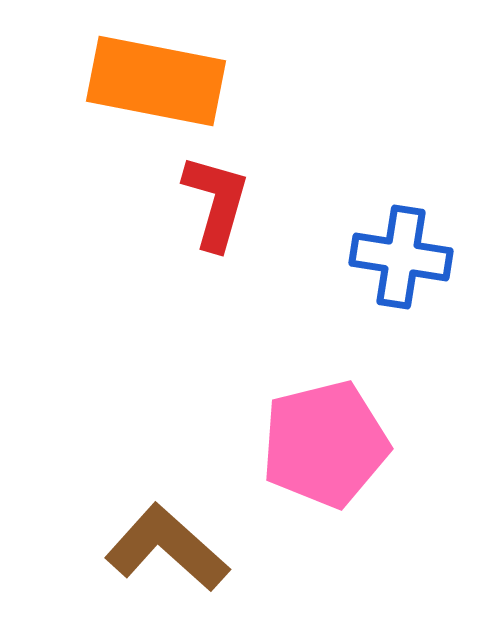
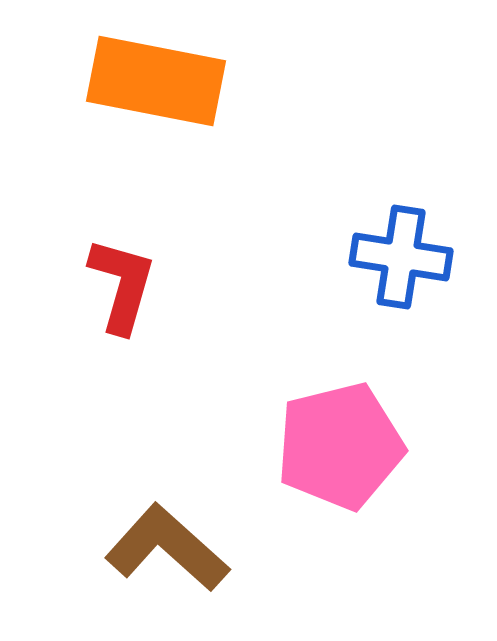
red L-shape: moved 94 px left, 83 px down
pink pentagon: moved 15 px right, 2 px down
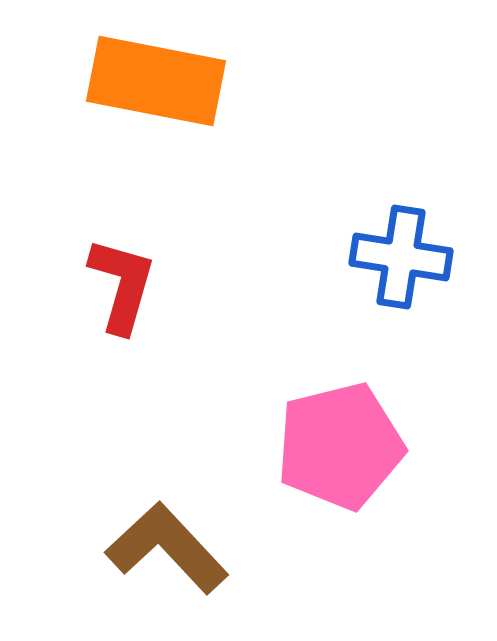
brown L-shape: rotated 5 degrees clockwise
